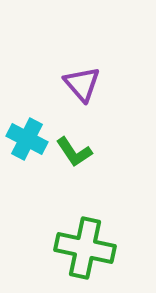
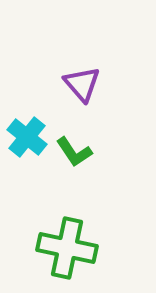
cyan cross: moved 2 px up; rotated 12 degrees clockwise
green cross: moved 18 px left
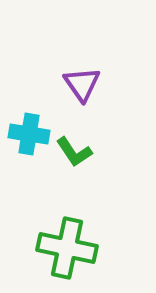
purple triangle: rotated 6 degrees clockwise
cyan cross: moved 2 px right, 3 px up; rotated 30 degrees counterclockwise
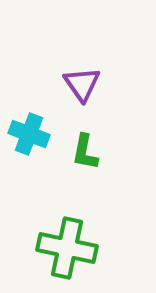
cyan cross: rotated 12 degrees clockwise
green L-shape: moved 11 px right; rotated 45 degrees clockwise
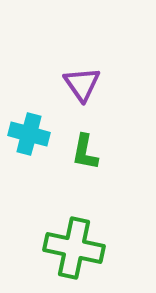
cyan cross: rotated 6 degrees counterclockwise
green cross: moved 7 px right
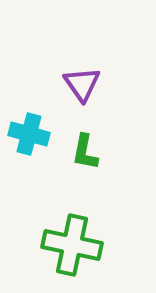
green cross: moved 2 px left, 3 px up
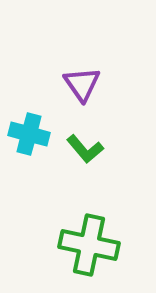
green L-shape: moved 3 px up; rotated 51 degrees counterclockwise
green cross: moved 17 px right
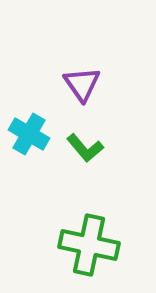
cyan cross: rotated 15 degrees clockwise
green L-shape: moved 1 px up
